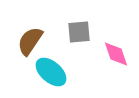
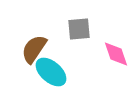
gray square: moved 3 px up
brown semicircle: moved 4 px right, 8 px down
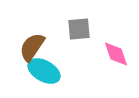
brown semicircle: moved 2 px left, 2 px up
cyan ellipse: moved 7 px left, 1 px up; rotated 12 degrees counterclockwise
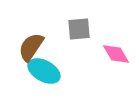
brown semicircle: moved 1 px left
pink diamond: rotated 12 degrees counterclockwise
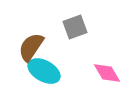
gray square: moved 4 px left, 2 px up; rotated 15 degrees counterclockwise
pink diamond: moved 9 px left, 19 px down
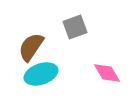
cyan ellipse: moved 3 px left, 3 px down; rotated 48 degrees counterclockwise
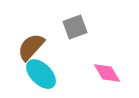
brown semicircle: rotated 8 degrees clockwise
cyan ellipse: rotated 64 degrees clockwise
